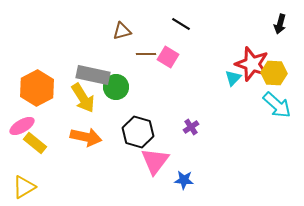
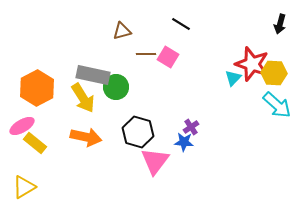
blue star: moved 38 px up
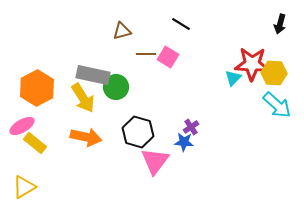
red star: rotated 16 degrees counterclockwise
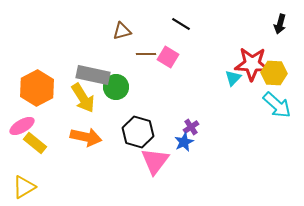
blue star: rotated 30 degrees counterclockwise
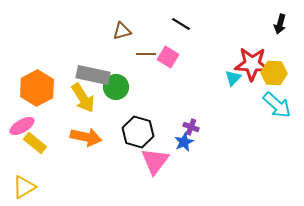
purple cross: rotated 35 degrees counterclockwise
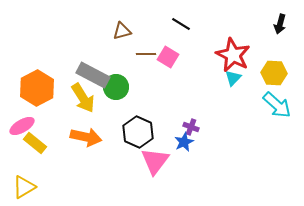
red star: moved 19 px left, 9 px up; rotated 24 degrees clockwise
gray rectangle: rotated 16 degrees clockwise
black hexagon: rotated 8 degrees clockwise
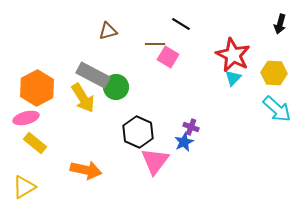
brown triangle: moved 14 px left
brown line: moved 9 px right, 10 px up
cyan arrow: moved 4 px down
pink ellipse: moved 4 px right, 8 px up; rotated 15 degrees clockwise
orange arrow: moved 33 px down
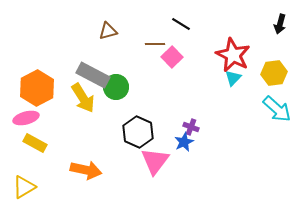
pink square: moved 4 px right; rotated 15 degrees clockwise
yellow hexagon: rotated 10 degrees counterclockwise
yellow rectangle: rotated 10 degrees counterclockwise
